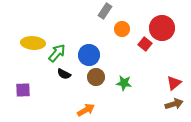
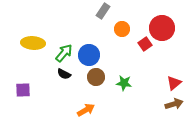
gray rectangle: moved 2 px left
red square: rotated 16 degrees clockwise
green arrow: moved 7 px right
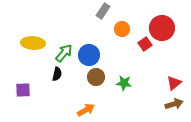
black semicircle: moved 7 px left; rotated 104 degrees counterclockwise
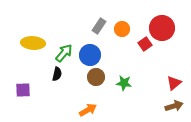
gray rectangle: moved 4 px left, 15 px down
blue circle: moved 1 px right
brown arrow: moved 2 px down
orange arrow: moved 2 px right
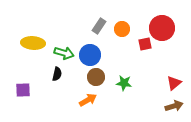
red square: rotated 24 degrees clockwise
green arrow: rotated 66 degrees clockwise
orange arrow: moved 10 px up
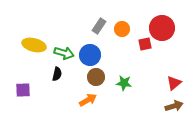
yellow ellipse: moved 1 px right, 2 px down; rotated 10 degrees clockwise
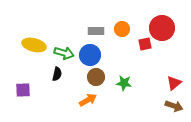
gray rectangle: moved 3 px left, 5 px down; rotated 56 degrees clockwise
brown arrow: rotated 36 degrees clockwise
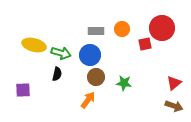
green arrow: moved 3 px left
orange arrow: rotated 24 degrees counterclockwise
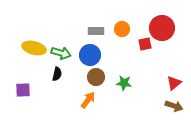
yellow ellipse: moved 3 px down
